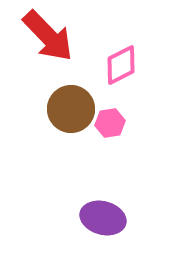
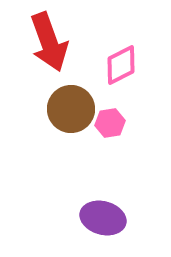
red arrow: moved 1 px right, 6 px down; rotated 24 degrees clockwise
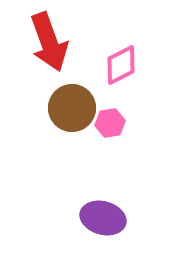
brown circle: moved 1 px right, 1 px up
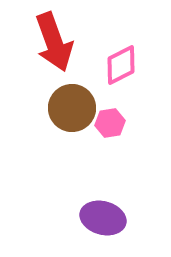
red arrow: moved 5 px right
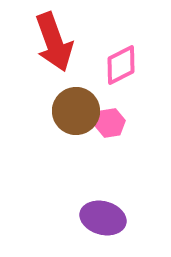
brown circle: moved 4 px right, 3 px down
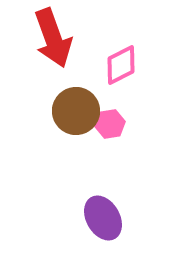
red arrow: moved 1 px left, 4 px up
pink hexagon: moved 1 px down
purple ellipse: rotated 45 degrees clockwise
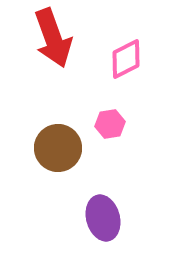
pink diamond: moved 5 px right, 6 px up
brown circle: moved 18 px left, 37 px down
purple ellipse: rotated 15 degrees clockwise
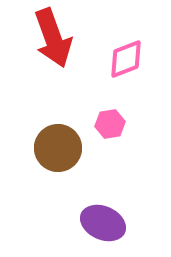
pink diamond: rotated 6 degrees clockwise
purple ellipse: moved 5 px down; rotated 51 degrees counterclockwise
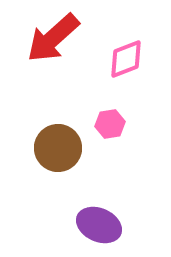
red arrow: rotated 68 degrees clockwise
purple ellipse: moved 4 px left, 2 px down
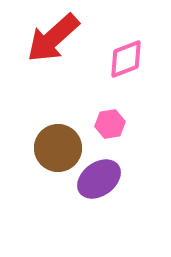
purple ellipse: moved 46 px up; rotated 60 degrees counterclockwise
